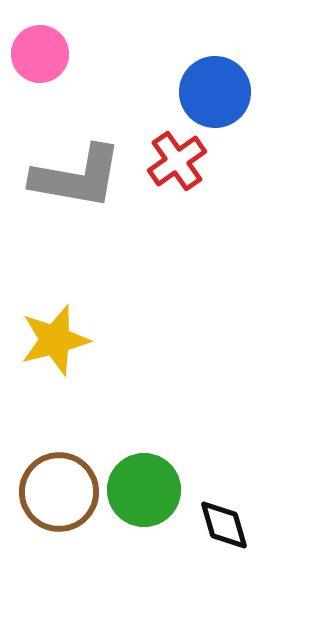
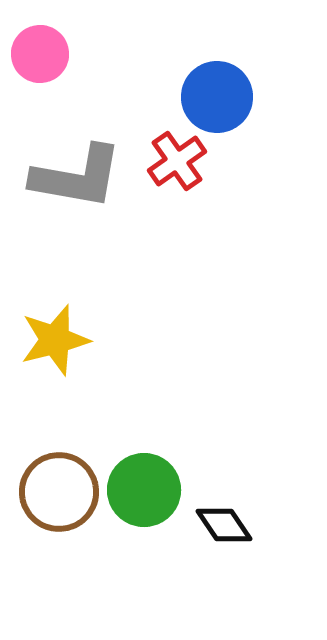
blue circle: moved 2 px right, 5 px down
black diamond: rotated 18 degrees counterclockwise
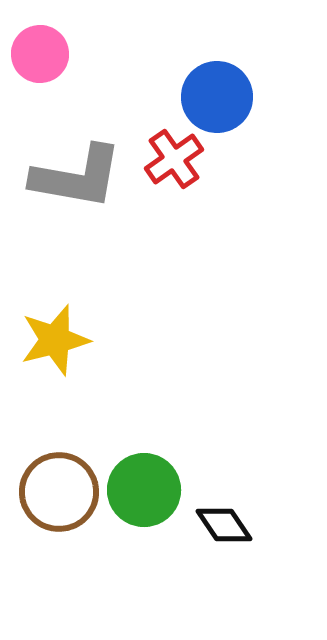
red cross: moved 3 px left, 2 px up
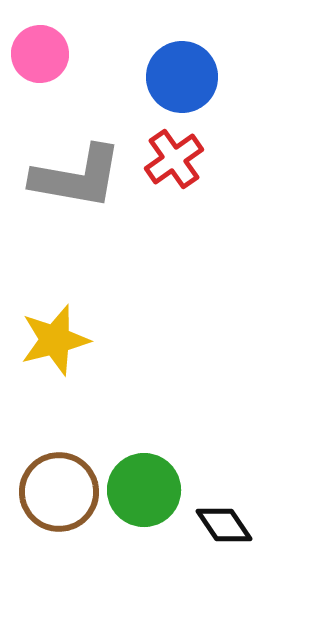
blue circle: moved 35 px left, 20 px up
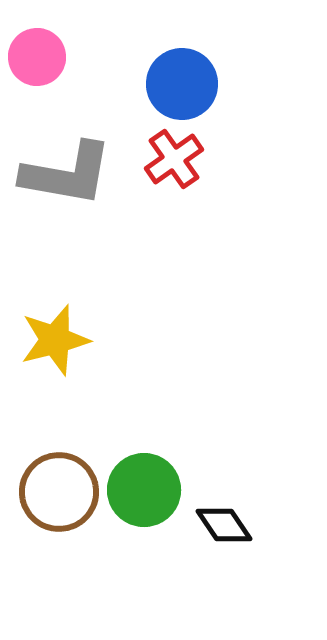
pink circle: moved 3 px left, 3 px down
blue circle: moved 7 px down
gray L-shape: moved 10 px left, 3 px up
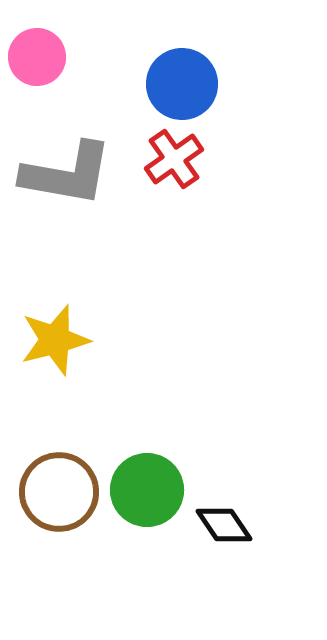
green circle: moved 3 px right
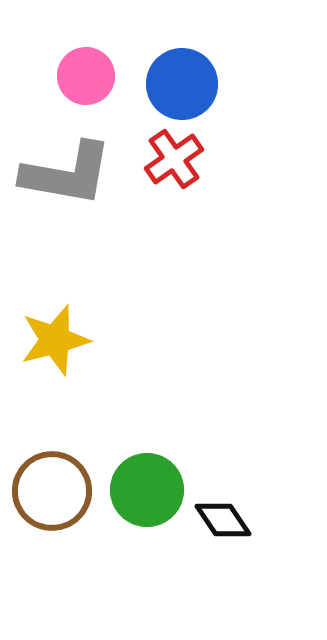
pink circle: moved 49 px right, 19 px down
brown circle: moved 7 px left, 1 px up
black diamond: moved 1 px left, 5 px up
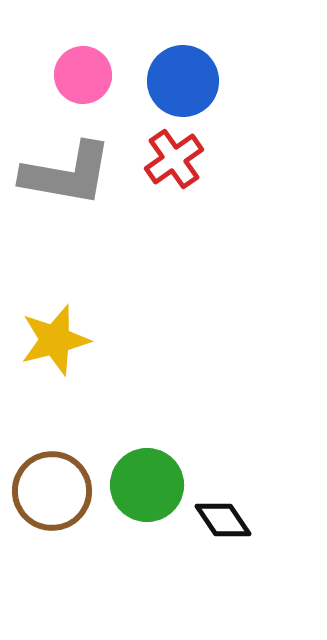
pink circle: moved 3 px left, 1 px up
blue circle: moved 1 px right, 3 px up
green circle: moved 5 px up
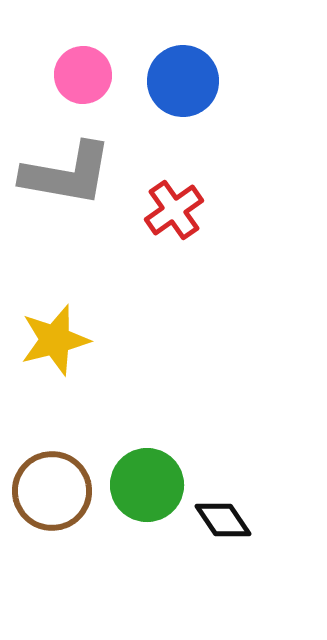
red cross: moved 51 px down
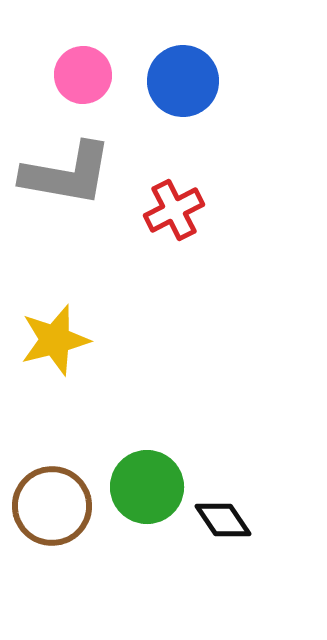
red cross: rotated 8 degrees clockwise
green circle: moved 2 px down
brown circle: moved 15 px down
